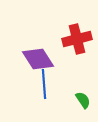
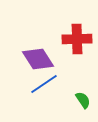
red cross: rotated 12 degrees clockwise
blue line: rotated 60 degrees clockwise
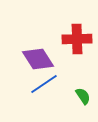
green semicircle: moved 4 px up
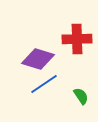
purple diamond: rotated 40 degrees counterclockwise
green semicircle: moved 2 px left
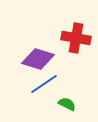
red cross: moved 1 px left, 1 px up; rotated 12 degrees clockwise
green semicircle: moved 14 px left, 8 px down; rotated 30 degrees counterclockwise
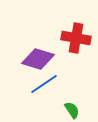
green semicircle: moved 5 px right, 6 px down; rotated 30 degrees clockwise
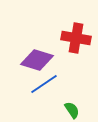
purple diamond: moved 1 px left, 1 px down
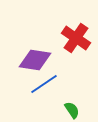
red cross: rotated 24 degrees clockwise
purple diamond: moved 2 px left; rotated 8 degrees counterclockwise
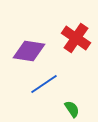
purple diamond: moved 6 px left, 9 px up
green semicircle: moved 1 px up
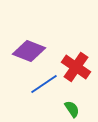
red cross: moved 29 px down
purple diamond: rotated 12 degrees clockwise
